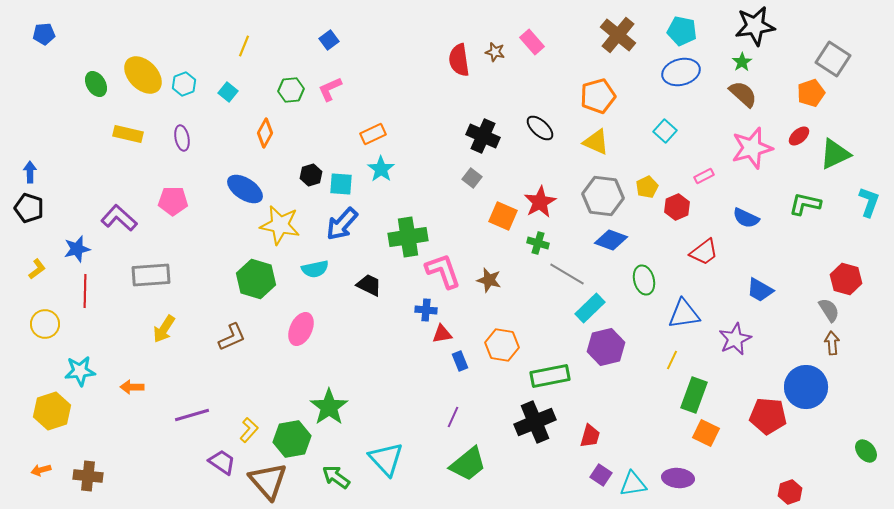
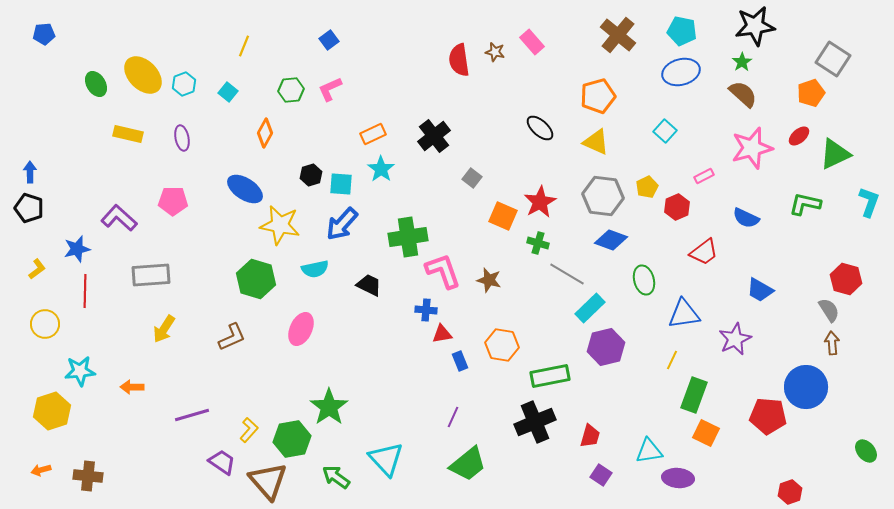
black cross at (483, 136): moved 49 px left; rotated 28 degrees clockwise
cyan triangle at (633, 484): moved 16 px right, 33 px up
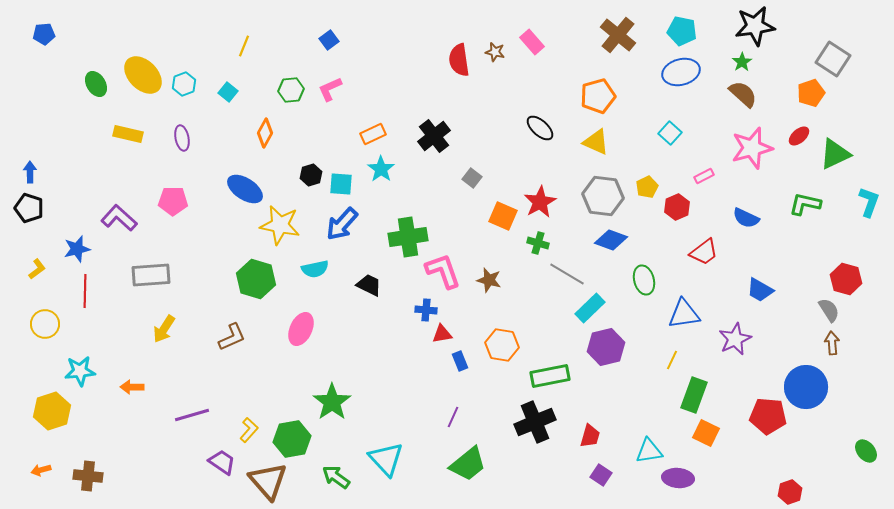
cyan square at (665, 131): moved 5 px right, 2 px down
green star at (329, 407): moved 3 px right, 5 px up
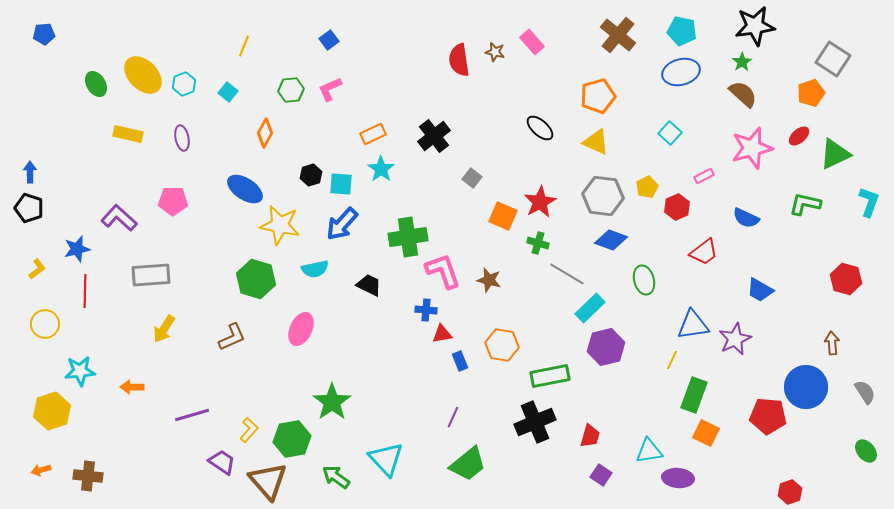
gray semicircle at (829, 310): moved 36 px right, 82 px down
blue triangle at (684, 314): moved 9 px right, 11 px down
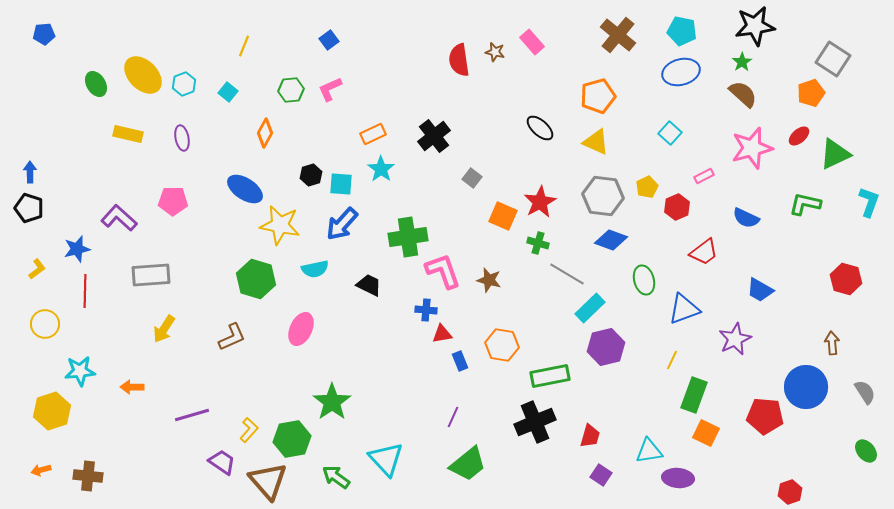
blue triangle at (693, 325): moved 9 px left, 16 px up; rotated 12 degrees counterclockwise
red pentagon at (768, 416): moved 3 px left
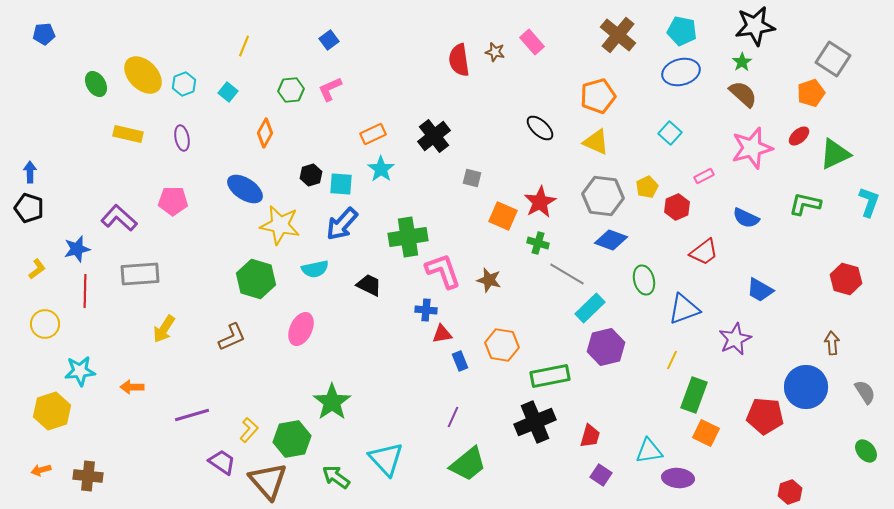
gray square at (472, 178): rotated 24 degrees counterclockwise
gray rectangle at (151, 275): moved 11 px left, 1 px up
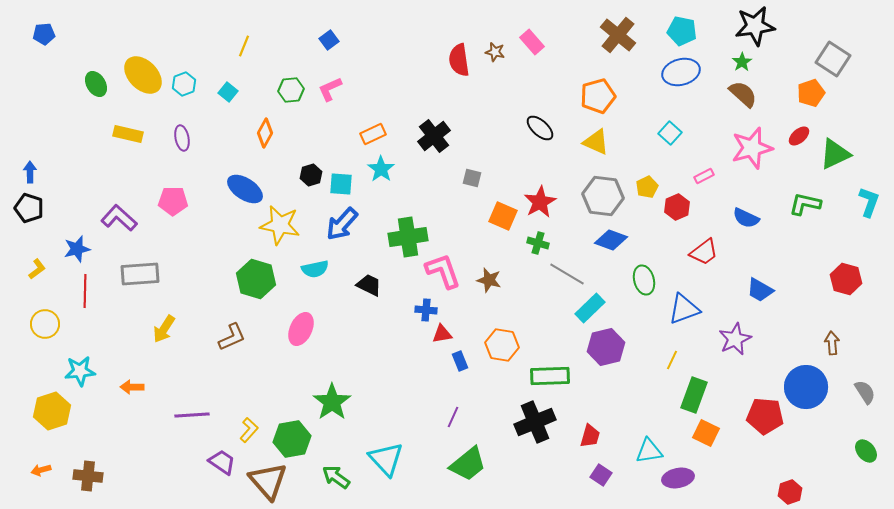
green rectangle at (550, 376): rotated 9 degrees clockwise
purple line at (192, 415): rotated 12 degrees clockwise
purple ellipse at (678, 478): rotated 16 degrees counterclockwise
